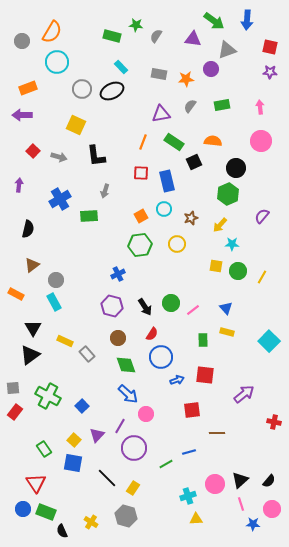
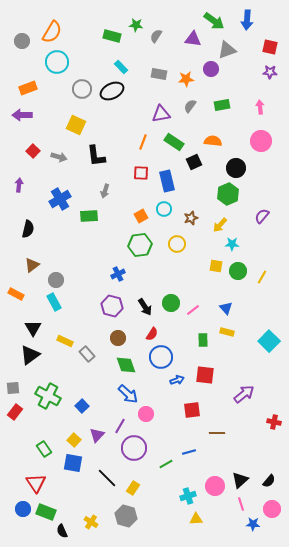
pink circle at (215, 484): moved 2 px down
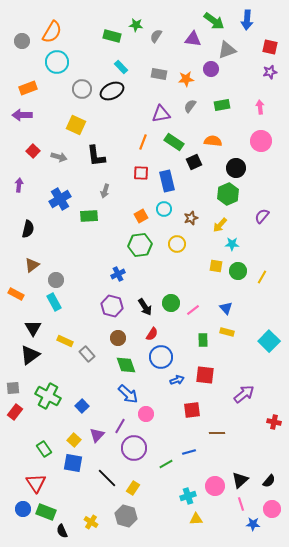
purple star at (270, 72): rotated 16 degrees counterclockwise
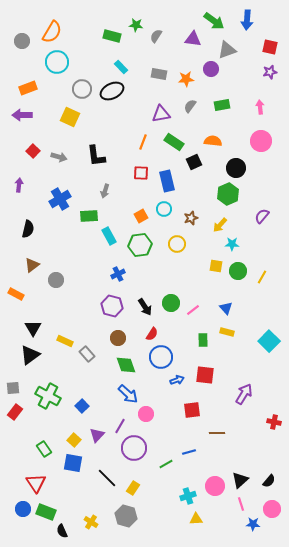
yellow square at (76, 125): moved 6 px left, 8 px up
cyan rectangle at (54, 302): moved 55 px right, 66 px up
purple arrow at (244, 394): rotated 20 degrees counterclockwise
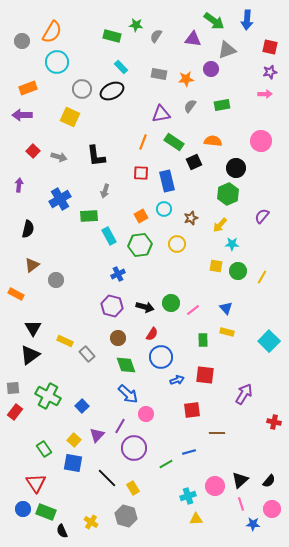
pink arrow at (260, 107): moved 5 px right, 13 px up; rotated 96 degrees clockwise
black arrow at (145, 307): rotated 42 degrees counterclockwise
yellow rectangle at (133, 488): rotated 64 degrees counterclockwise
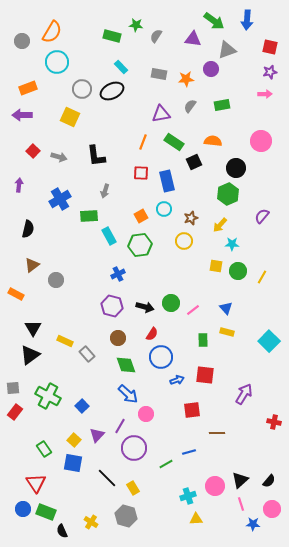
yellow circle at (177, 244): moved 7 px right, 3 px up
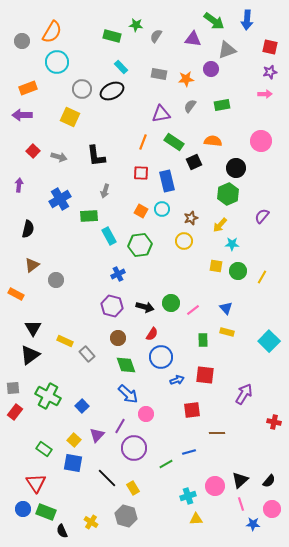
cyan circle at (164, 209): moved 2 px left
orange square at (141, 216): moved 5 px up; rotated 32 degrees counterclockwise
green rectangle at (44, 449): rotated 21 degrees counterclockwise
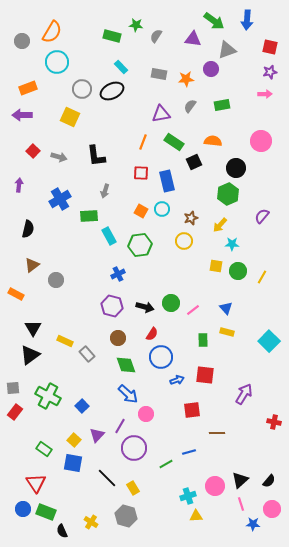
yellow triangle at (196, 519): moved 3 px up
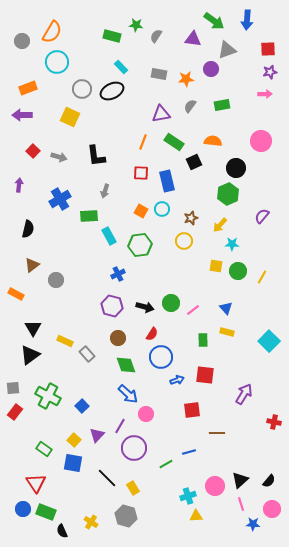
red square at (270, 47): moved 2 px left, 2 px down; rotated 14 degrees counterclockwise
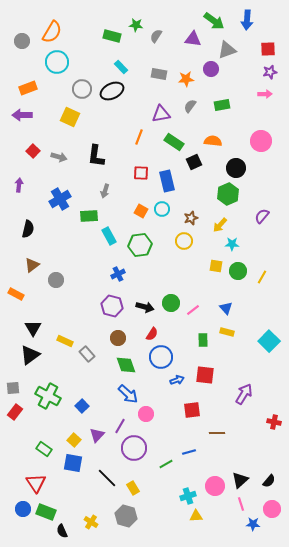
orange line at (143, 142): moved 4 px left, 5 px up
black L-shape at (96, 156): rotated 15 degrees clockwise
